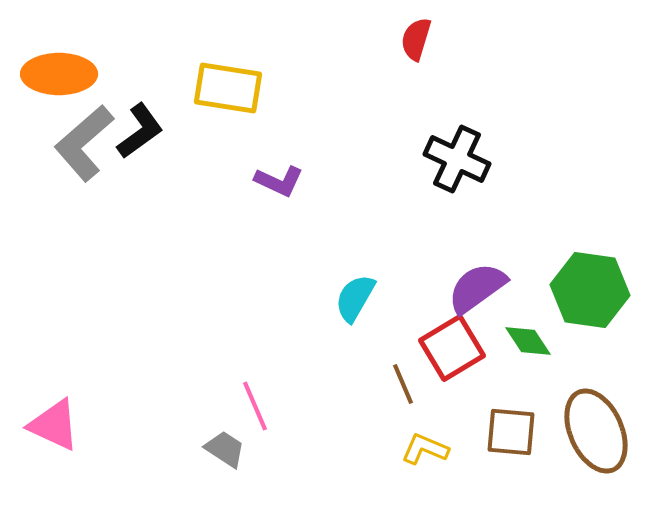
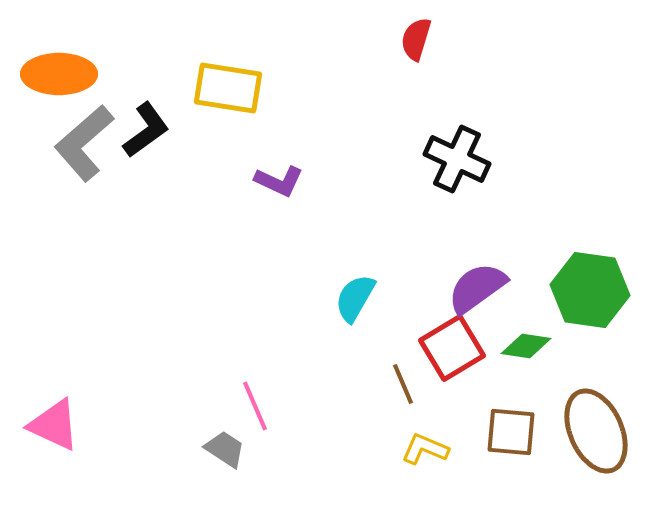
black L-shape: moved 6 px right, 1 px up
green diamond: moved 2 px left, 5 px down; rotated 48 degrees counterclockwise
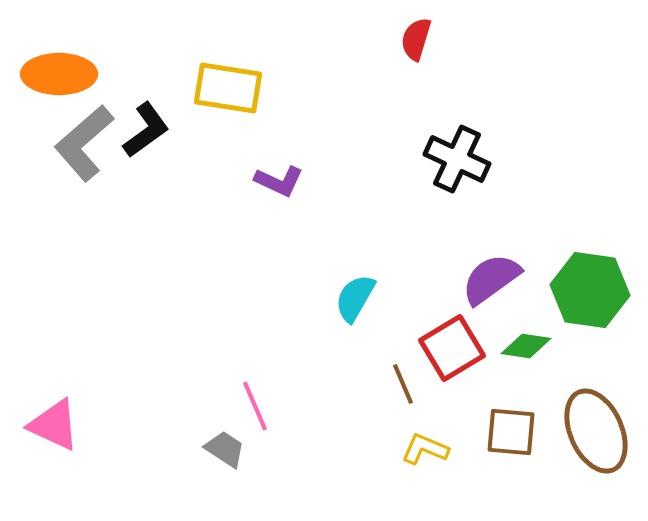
purple semicircle: moved 14 px right, 9 px up
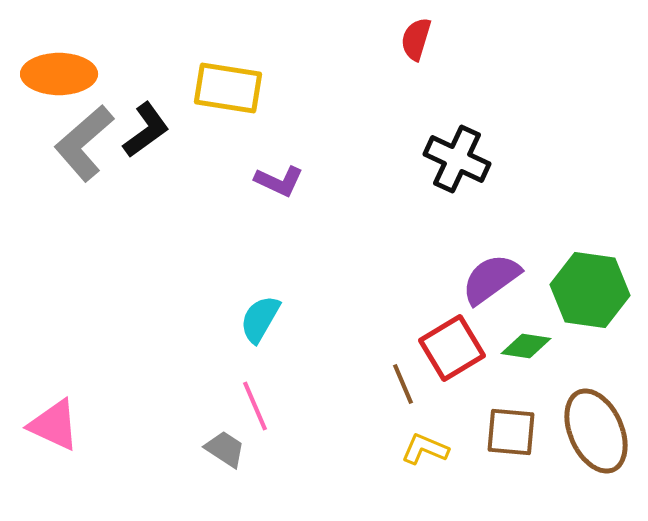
cyan semicircle: moved 95 px left, 21 px down
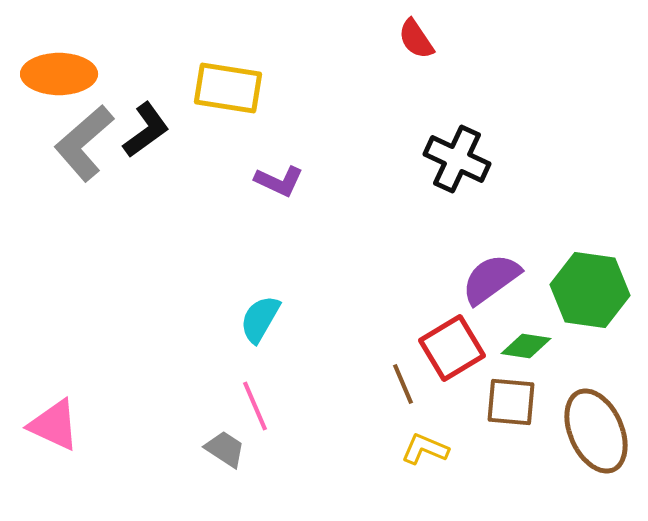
red semicircle: rotated 51 degrees counterclockwise
brown square: moved 30 px up
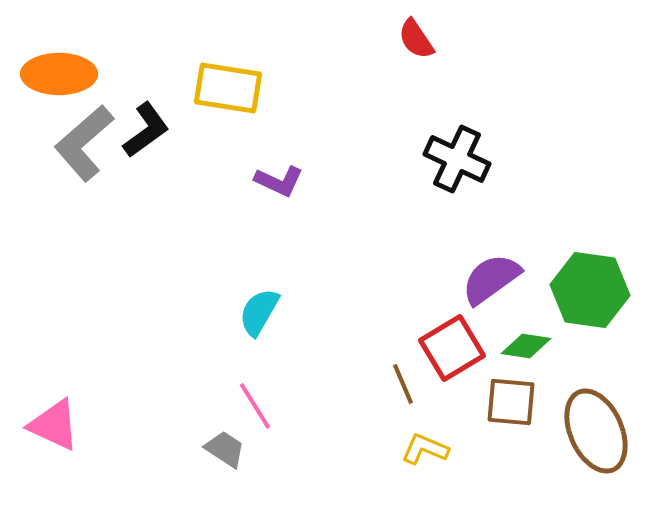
cyan semicircle: moved 1 px left, 7 px up
pink line: rotated 9 degrees counterclockwise
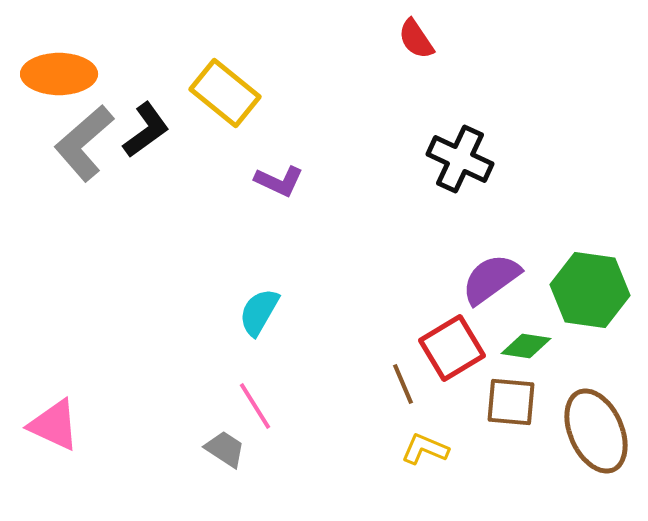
yellow rectangle: moved 3 px left, 5 px down; rotated 30 degrees clockwise
black cross: moved 3 px right
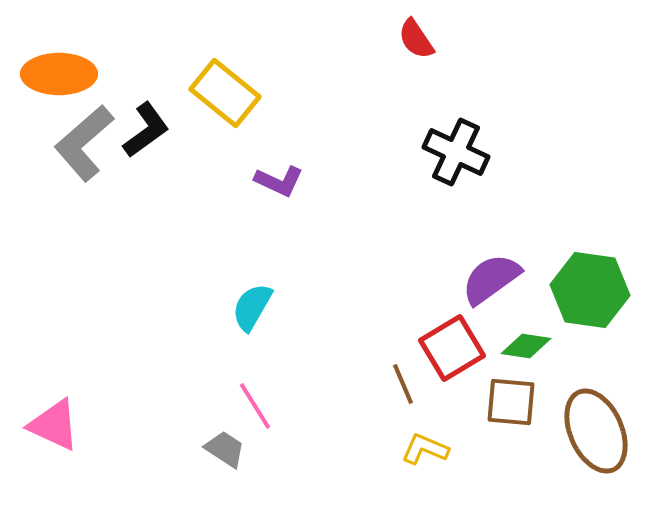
black cross: moved 4 px left, 7 px up
cyan semicircle: moved 7 px left, 5 px up
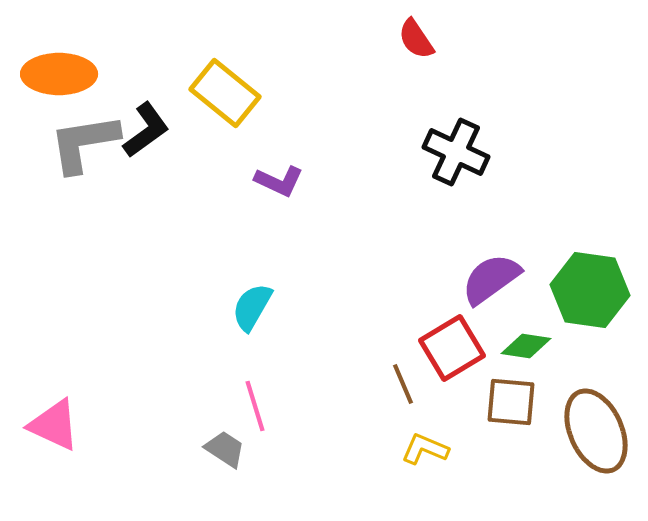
gray L-shape: rotated 32 degrees clockwise
pink line: rotated 15 degrees clockwise
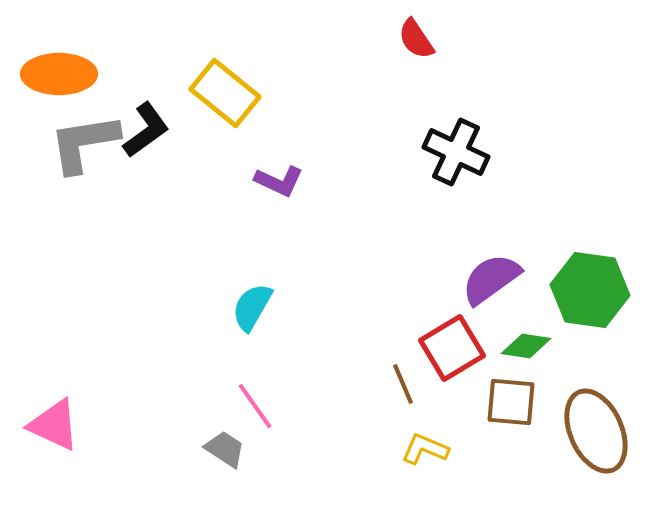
pink line: rotated 18 degrees counterclockwise
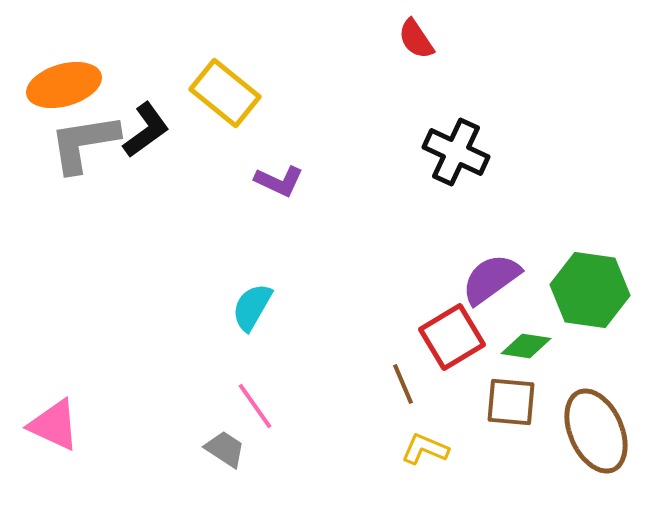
orange ellipse: moved 5 px right, 11 px down; rotated 16 degrees counterclockwise
red square: moved 11 px up
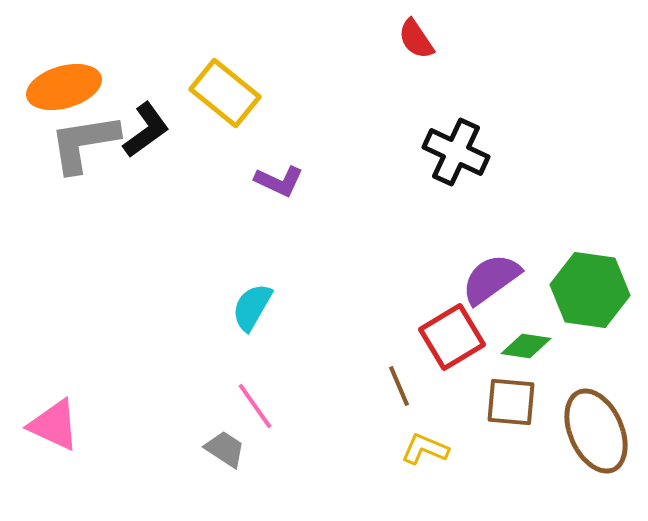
orange ellipse: moved 2 px down
brown line: moved 4 px left, 2 px down
